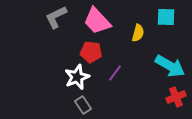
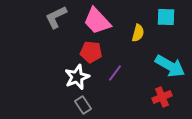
red cross: moved 14 px left
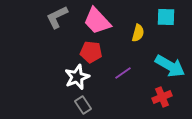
gray L-shape: moved 1 px right
purple line: moved 8 px right; rotated 18 degrees clockwise
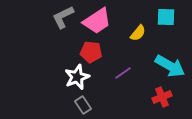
gray L-shape: moved 6 px right
pink trapezoid: rotated 80 degrees counterclockwise
yellow semicircle: rotated 24 degrees clockwise
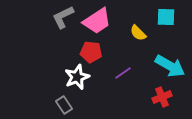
yellow semicircle: rotated 96 degrees clockwise
gray rectangle: moved 19 px left
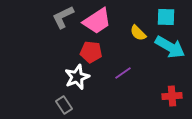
cyan arrow: moved 19 px up
red cross: moved 10 px right, 1 px up; rotated 18 degrees clockwise
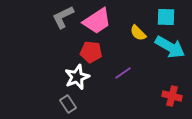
red cross: rotated 18 degrees clockwise
gray rectangle: moved 4 px right, 1 px up
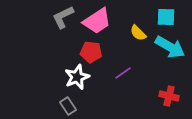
red cross: moved 3 px left
gray rectangle: moved 2 px down
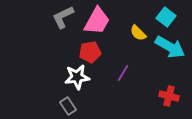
cyan square: rotated 36 degrees clockwise
pink trapezoid: rotated 28 degrees counterclockwise
red pentagon: moved 1 px left; rotated 15 degrees counterclockwise
purple line: rotated 24 degrees counterclockwise
white star: rotated 15 degrees clockwise
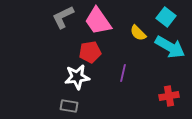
pink trapezoid: moved 1 px right; rotated 116 degrees clockwise
purple line: rotated 18 degrees counterclockwise
red cross: rotated 24 degrees counterclockwise
gray rectangle: moved 1 px right; rotated 48 degrees counterclockwise
